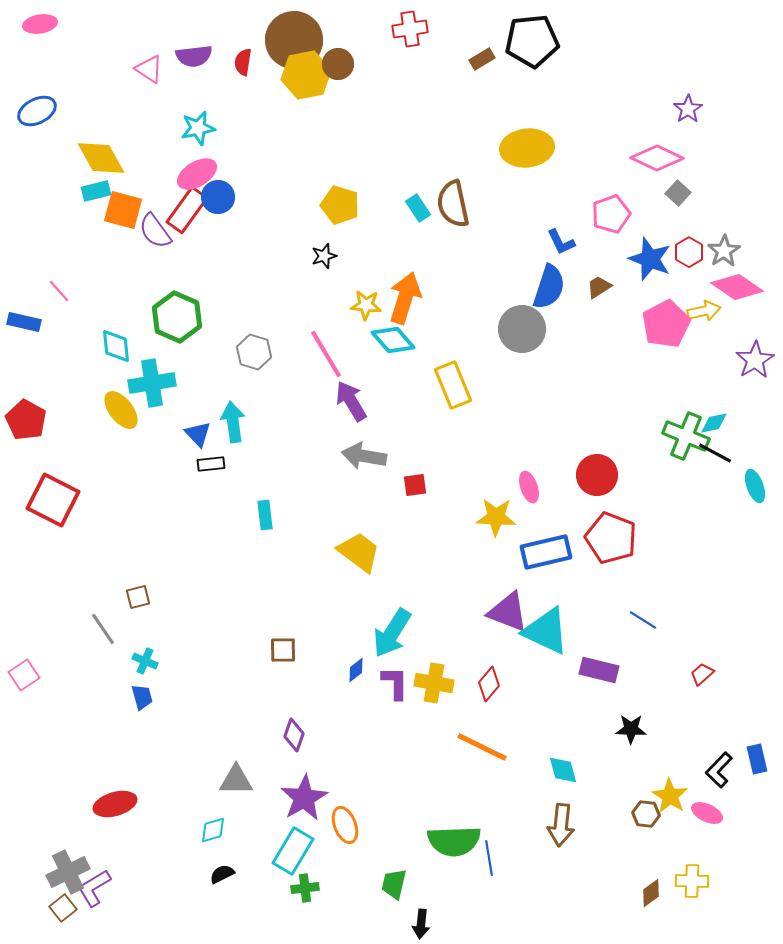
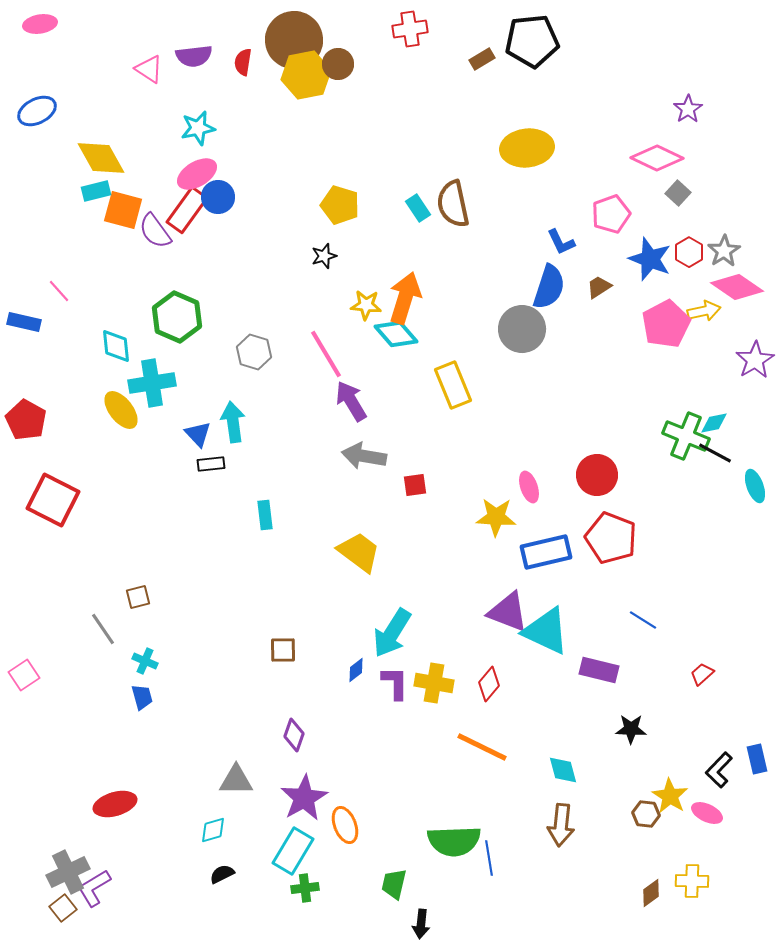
cyan diamond at (393, 340): moved 3 px right, 6 px up
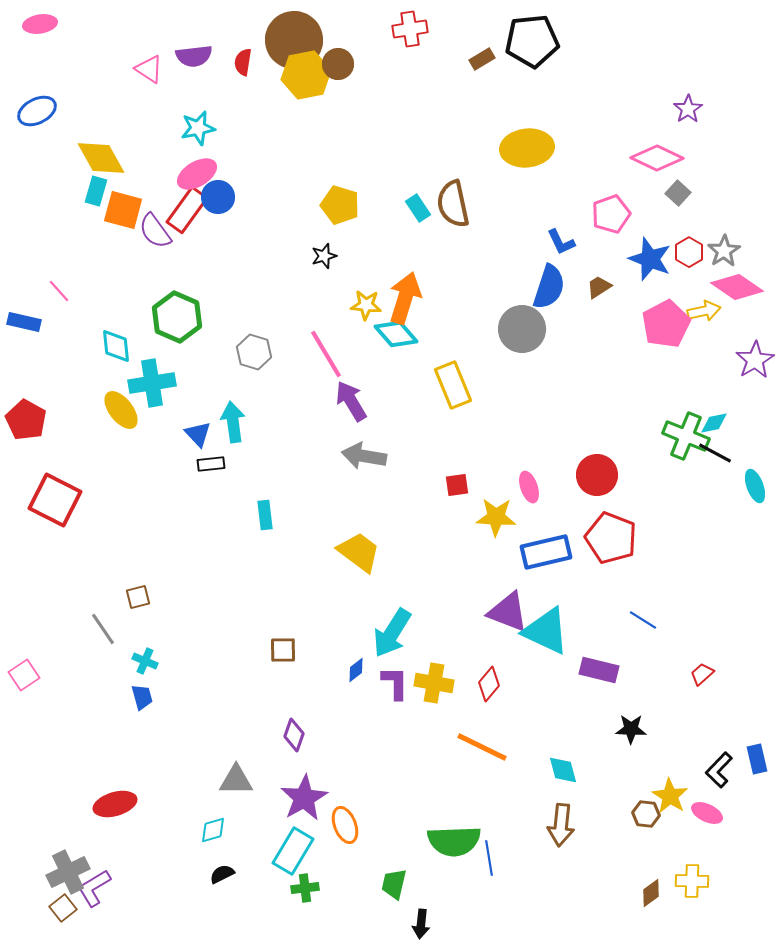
cyan rectangle at (96, 191): rotated 60 degrees counterclockwise
red square at (415, 485): moved 42 px right
red square at (53, 500): moved 2 px right
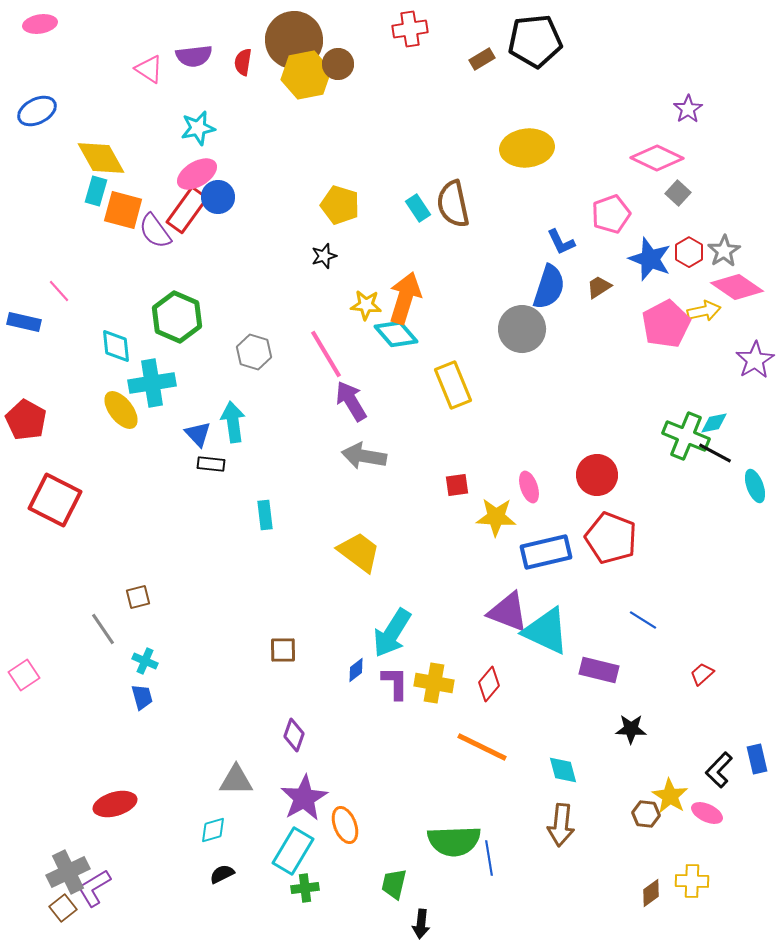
black pentagon at (532, 41): moved 3 px right
black rectangle at (211, 464): rotated 12 degrees clockwise
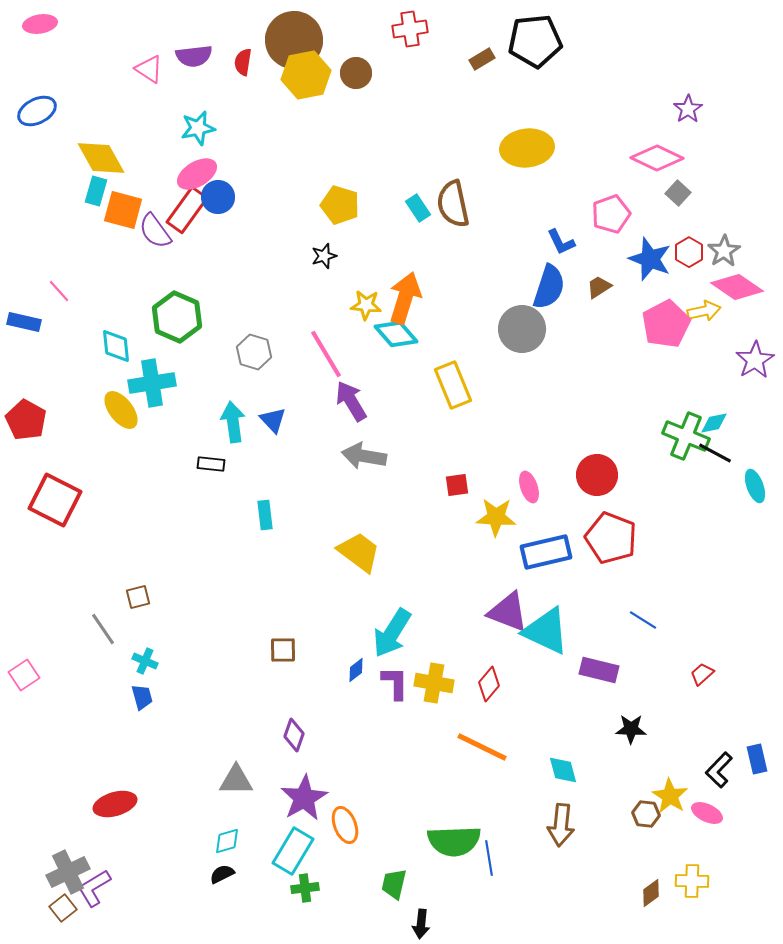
brown circle at (338, 64): moved 18 px right, 9 px down
blue triangle at (198, 434): moved 75 px right, 14 px up
cyan diamond at (213, 830): moved 14 px right, 11 px down
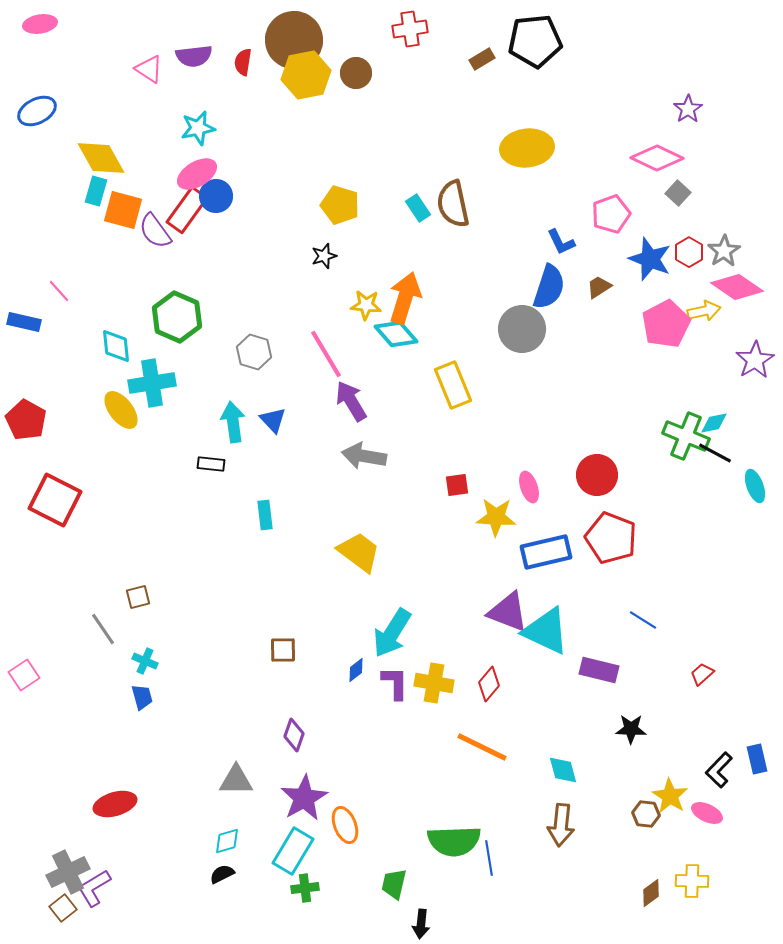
blue circle at (218, 197): moved 2 px left, 1 px up
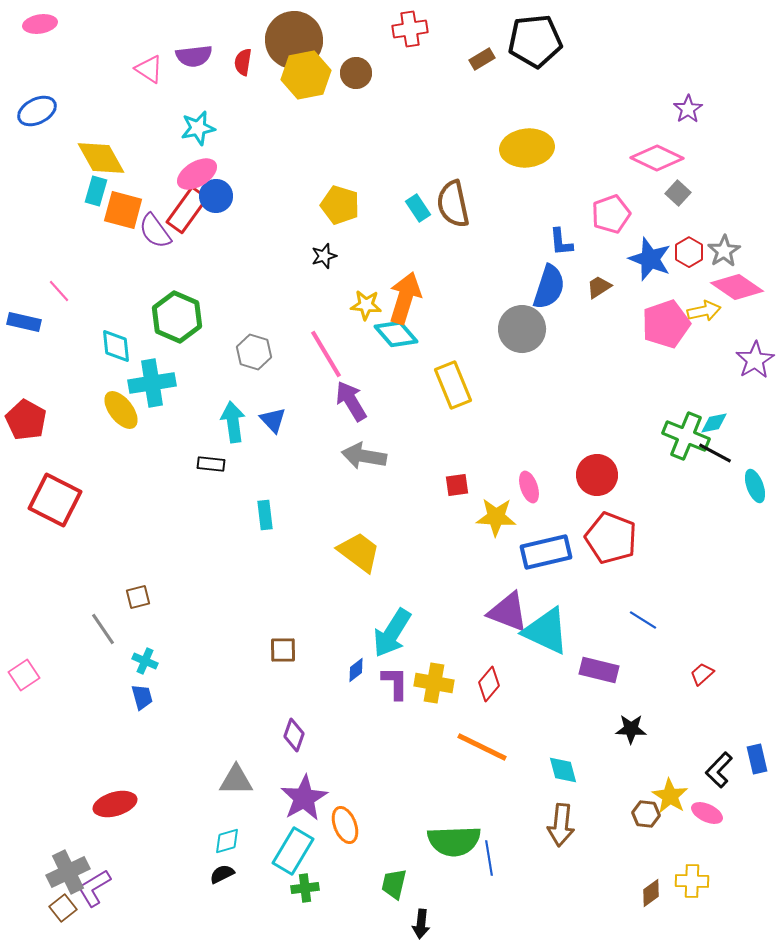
blue L-shape at (561, 242): rotated 20 degrees clockwise
pink pentagon at (666, 324): rotated 9 degrees clockwise
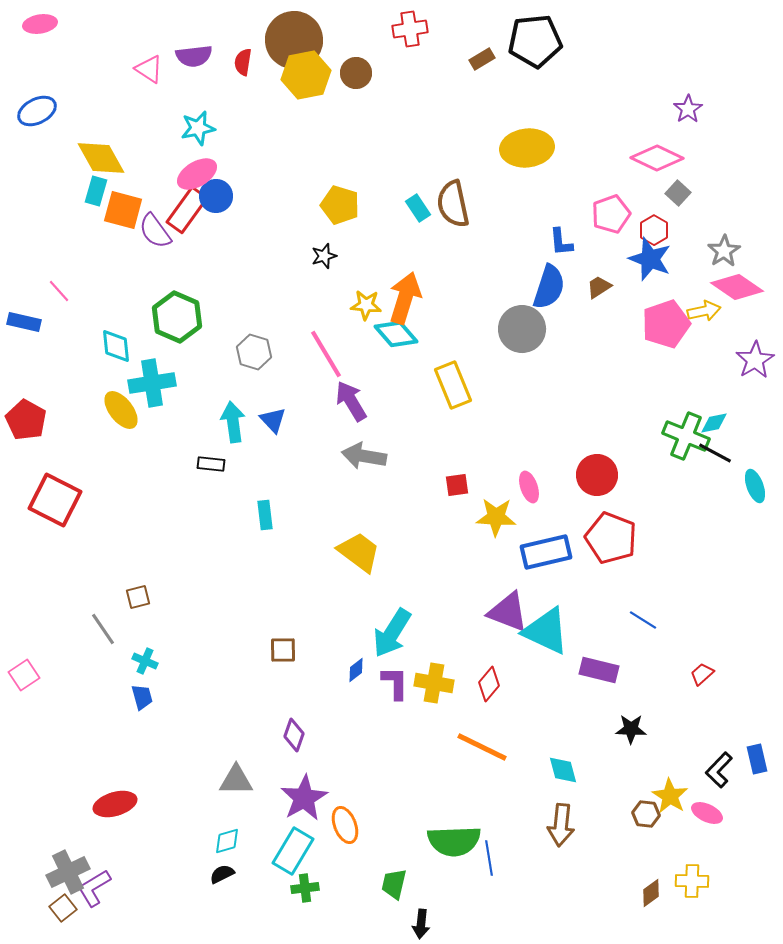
red hexagon at (689, 252): moved 35 px left, 22 px up
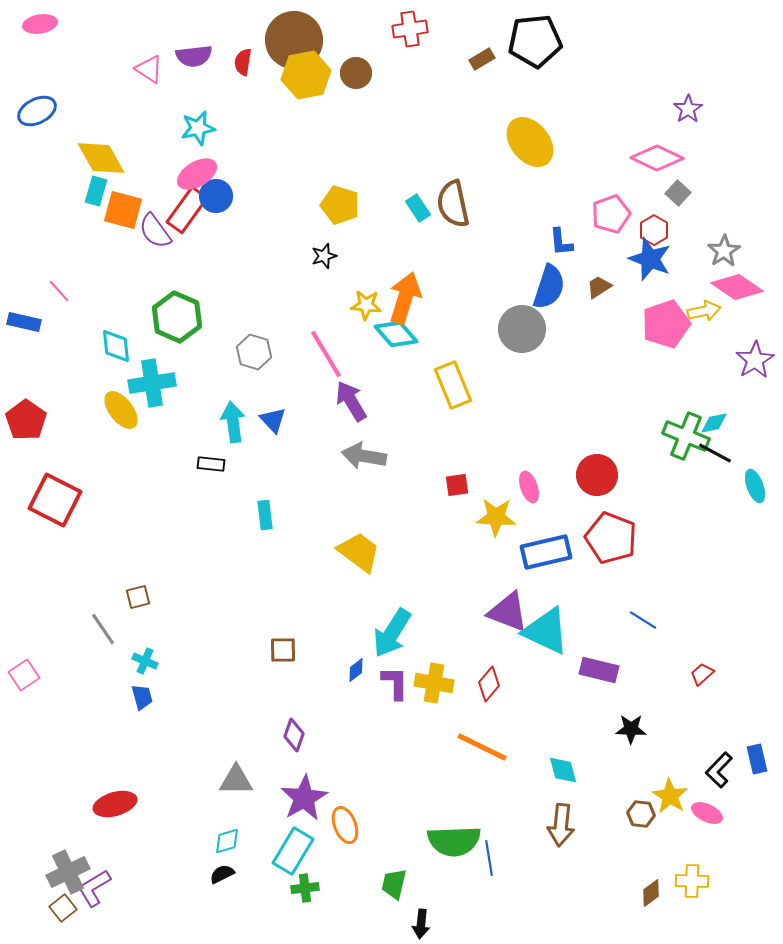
yellow ellipse at (527, 148): moved 3 px right, 6 px up; rotated 57 degrees clockwise
red pentagon at (26, 420): rotated 6 degrees clockwise
brown hexagon at (646, 814): moved 5 px left
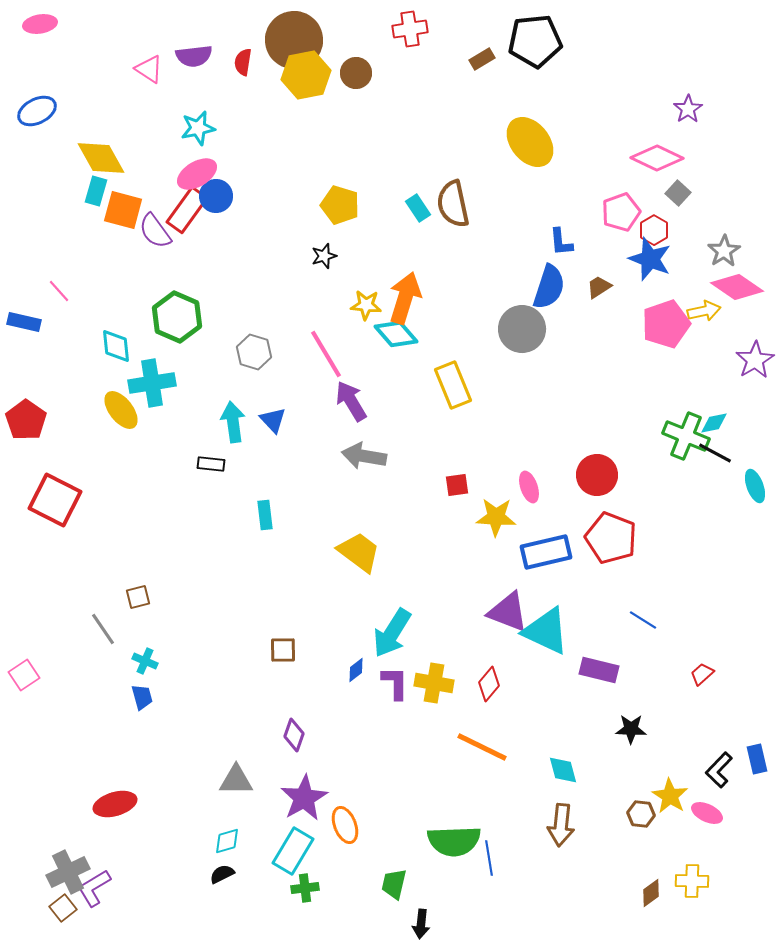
pink pentagon at (611, 214): moved 10 px right, 2 px up
